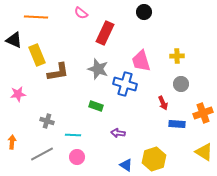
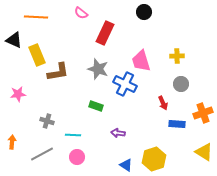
blue cross: rotated 10 degrees clockwise
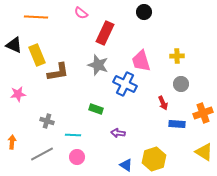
black triangle: moved 5 px down
gray star: moved 4 px up
green rectangle: moved 3 px down
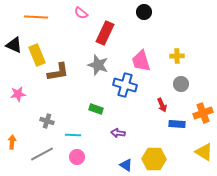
blue cross: moved 1 px down; rotated 10 degrees counterclockwise
red arrow: moved 1 px left, 2 px down
yellow hexagon: rotated 20 degrees clockwise
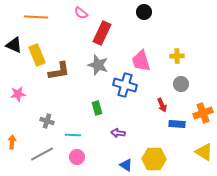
red rectangle: moved 3 px left
brown L-shape: moved 1 px right, 1 px up
green rectangle: moved 1 px right, 1 px up; rotated 56 degrees clockwise
